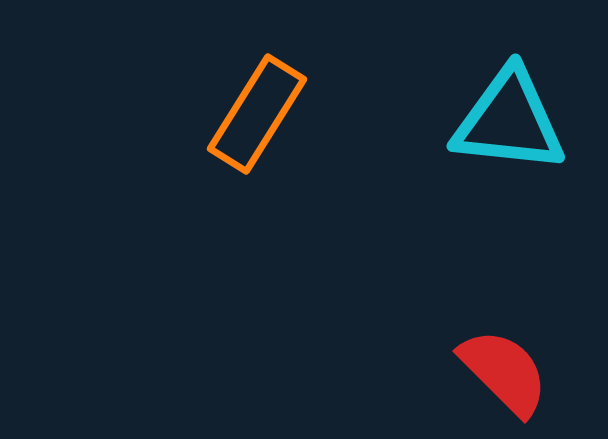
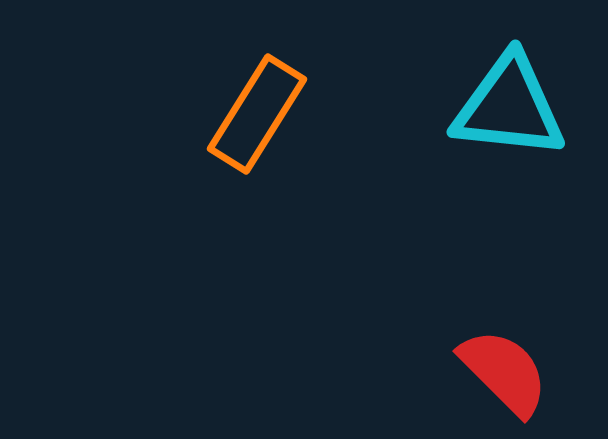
cyan triangle: moved 14 px up
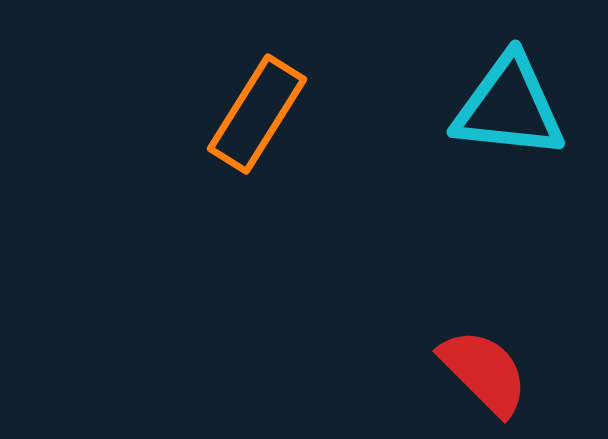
red semicircle: moved 20 px left
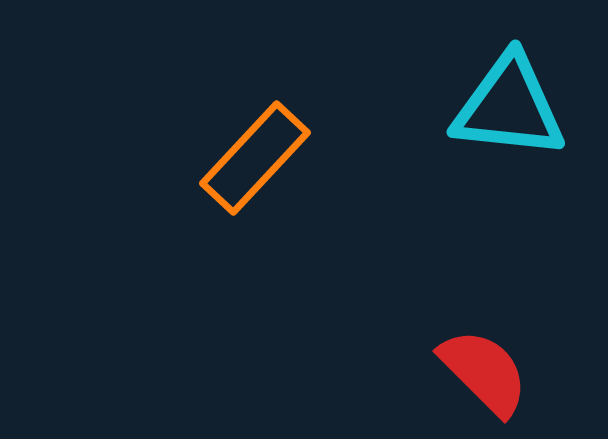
orange rectangle: moved 2 px left, 44 px down; rotated 11 degrees clockwise
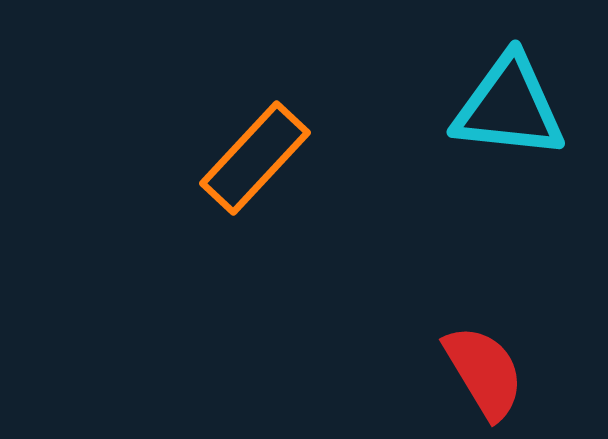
red semicircle: rotated 14 degrees clockwise
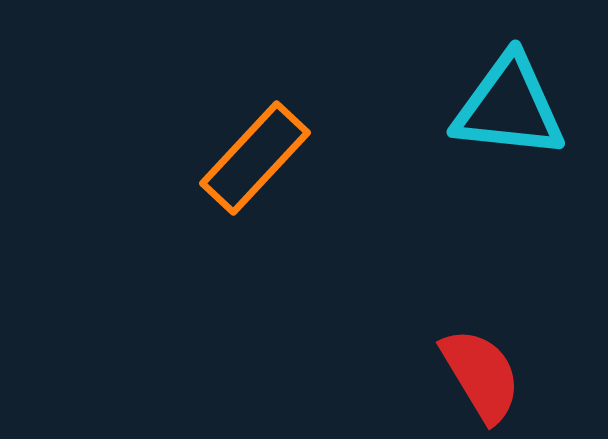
red semicircle: moved 3 px left, 3 px down
